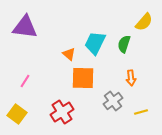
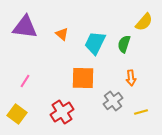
orange triangle: moved 7 px left, 20 px up
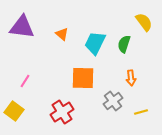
yellow semicircle: rotated 78 degrees counterclockwise
purple triangle: moved 3 px left
yellow square: moved 3 px left, 3 px up
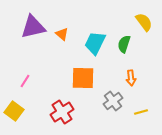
purple triangle: moved 11 px right; rotated 20 degrees counterclockwise
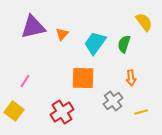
orange triangle: rotated 32 degrees clockwise
cyan trapezoid: rotated 10 degrees clockwise
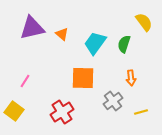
purple triangle: moved 1 px left, 1 px down
orange triangle: rotated 32 degrees counterclockwise
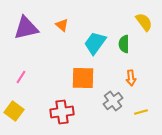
purple triangle: moved 6 px left
orange triangle: moved 9 px up
green semicircle: rotated 18 degrees counterclockwise
pink line: moved 4 px left, 4 px up
red cross: rotated 25 degrees clockwise
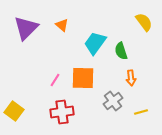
purple triangle: rotated 32 degrees counterclockwise
green semicircle: moved 3 px left, 7 px down; rotated 18 degrees counterclockwise
pink line: moved 34 px right, 3 px down
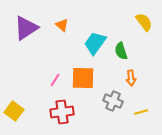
purple triangle: rotated 12 degrees clockwise
gray cross: rotated 30 degrees counterclockwise
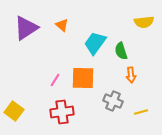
yellow semicircle: rotated 120 degrees clockwise
orange arrow: moved 3 px up
